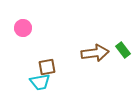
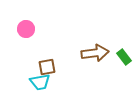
pink circle: moved 3 px right, 1 px down
green rectangle: moved 1 px right, 7 px down
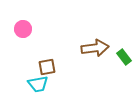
pink circle: moved 3 px left
brown arrow: moved 5 px up
cyan trapezoid: moved 2 px left, 2 px down
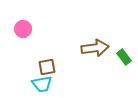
cyan trapezoid: moved 4 px right
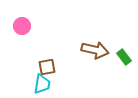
pink circle: moved 1 px left, 3 px up
brown arrow: moved 2 px down; rotated 20 degrees clockwise
cyan trapezoid: rotated 70 degrees counterclockwise
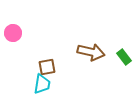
pink circle: moved 9 px left, 7 px down
brown arrow: moved 4 px left, 2 px down
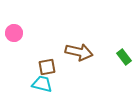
pink circle: moved 1 px right
brown arrow: moved 12 px left
cyan trapezoid: rotated 85 degrees counterclockwise
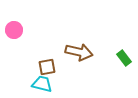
pink circle: moved 3 px up
green rectangle: moved 1 px down
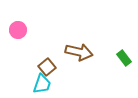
pink circle: moved 4 px right
brown square: rotated 30 degrees counterclockwise
cyan trapezoid: rotated 95 degrees clockwise
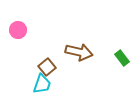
green rectangle: moved 2 px left
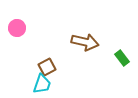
pink circle: moved 1 px left, 2 px up
brown arrow: moved 6 px right, 10 px up
brown square: rotated 12 degrees clockwise
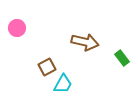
cyan trapezoid: moved 21 px right; rotated 10 degrees clockwise
